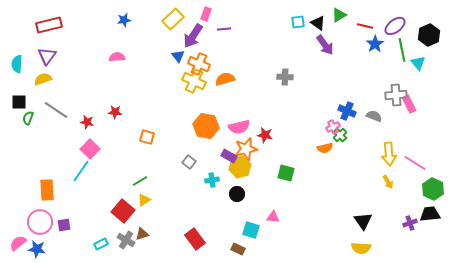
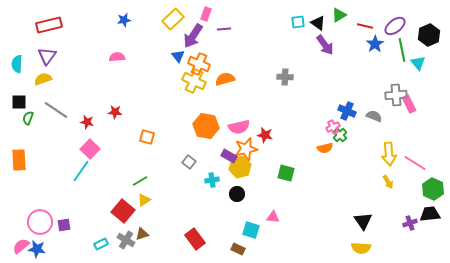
orange rectangle at (47, 190): moved 28 px left, 30 px up
pink semicircle at (18, 243): moved 3 px right, 3 px down
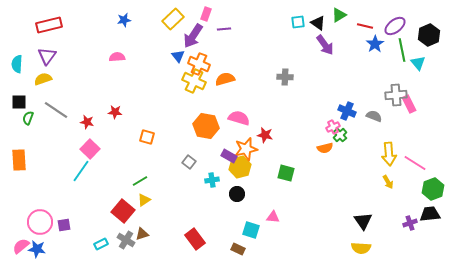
pink semicircle at (239, 127): moved 9 px up; rotated 150 degrees counterclockwise
green hexagon at (433, 189): rotated 15 degrees clockwise
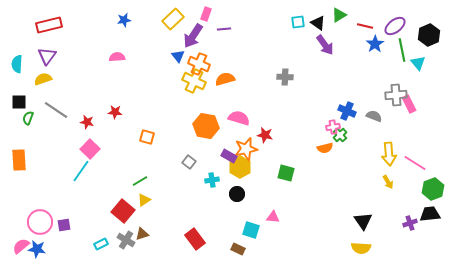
pink cross at (333, 127): rotated 16 degrees clockwise
yellow hexagon at (240, 167): rotated 15 degrees counterclockwise
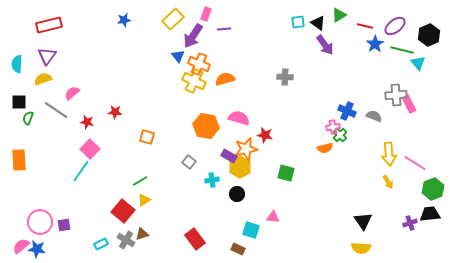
green line at (402, 50): rotated 65 degrees counterclockwise
pink semicircle at (117, 57): moved 45 px left, 36 px down; rotated 35 degrees counterclockwise
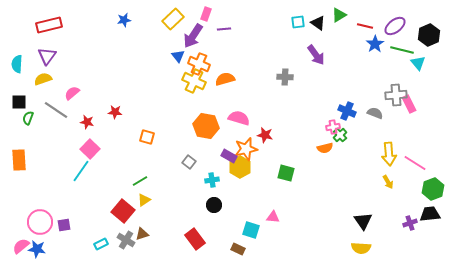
purple arrow at (325, 45): moved 9 px left, 10 px down
gray semicircle at (374, 116): moved 1 px right, 3 px up
black circle at (237, 194): moved 23 px left, 11 px down
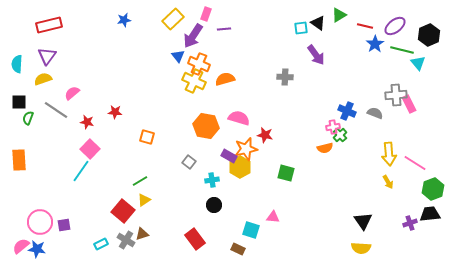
cyan square at (298, 22): moved 3 px right, 6 px down
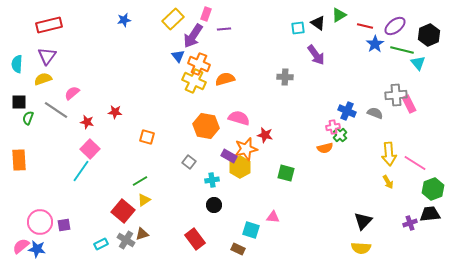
cyan square at (301, 28): moved 3 px left
black triangle at (363, 221): rotated 18 degrees clockwise
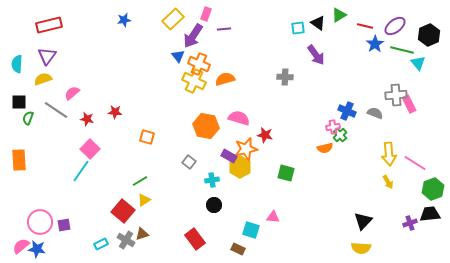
red star at (87, 122): moved 3 px up
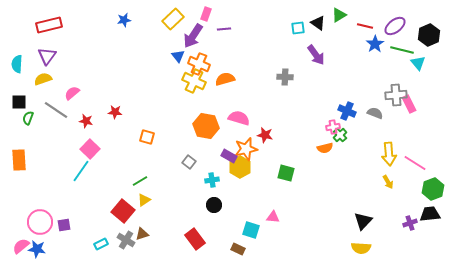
red star at (87, 119): moved 1 px left, 2 px down
